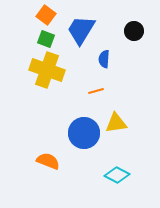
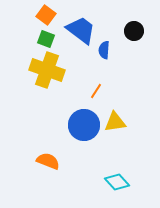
blue trapezoid: rotated 96 degrees clockwise
blue semicircle: moved 9 px up
orange line: rotated 42 degrees counterclockwise
yellow triangle: moved 1 px left, 1 px up
blue circle: moved 8 px up
cyan diamond: moved 7 px down; rotated 20 degrees clockwise
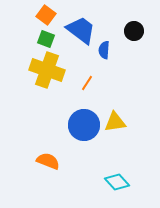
orange line: moved 9 px left, 8 px up
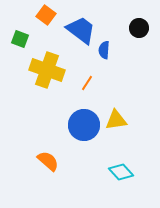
black circle: moved 5 px right, 3 px up
green square: moved 26 px left
yellow triangle: moved 1 px right, 2 px up
orange semicircle: rotated 20 degrees clockwise
cyan diamond: moved 4 px right, 10 px up
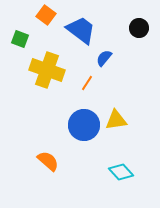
blue semicircle: moved 8 px down; rotated 36 degrees clockwise
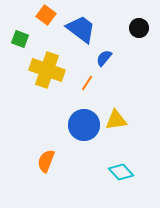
blue trapezoid: moved 1 px up
orange semicircle: moved 2 px left; rotated 110 degrees counterclockwise
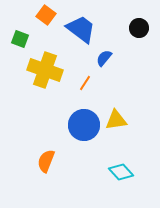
yellow cross: moved 2 px left
orange line: moved 2 px left
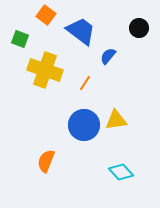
blue trapezoid: moved 2 px down
blue semicircle: moved 4 px right, 2 px up
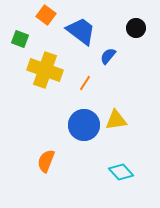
black circle: moved 3 px left
